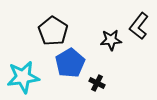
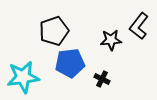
black pentagon: moved 1 px right; rotated 20 degrees clockwise
blue pentagon: rotated 24 degrees clockwise
black cross: moved 5 px right, 4 px up
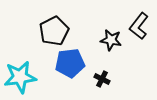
black pentagon: rotated 8 degrees counterclockwise
black star: rotated 15 degrees clockwise
cyan star: moved 3 px left
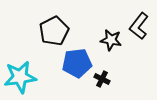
blue pentagon: moved 7 px right
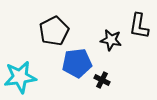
black L-shape: rotated 28 degrees counterclockwise
black cross: moved 1 px down
